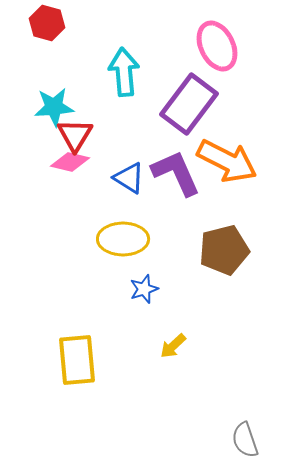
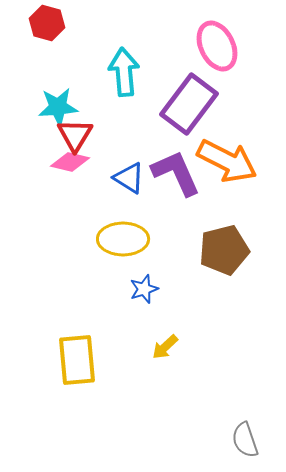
cyan star: moved 4 px right
yellow arrow: moved 8 px left, 1 px down
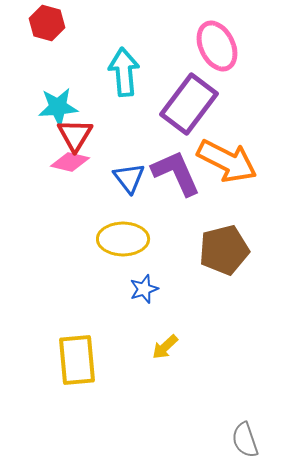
blue triangle: rotated 20 degrees clockwise
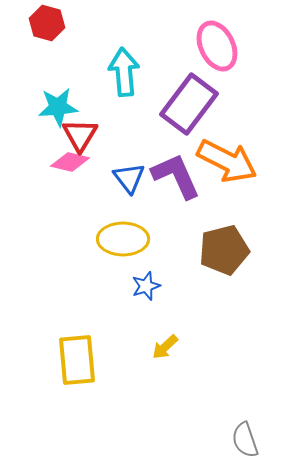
red triangle: moved 5 px right
purple L-shape: moved 3 px down
blue star: moved 2 px right, 3 px up
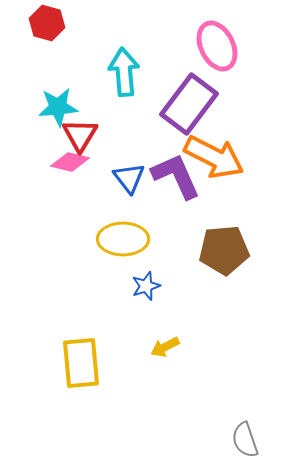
orange arrow: moved 13 px left, 4 px up
brown pentagon: rotated 9 degrees clockwise
yellow arrow: rotated 16 degrees clockwise
yellow rectangle: moved 4 px right, 3 px down
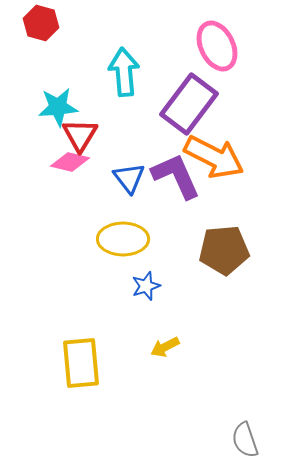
red hexagon: moved 6 px left
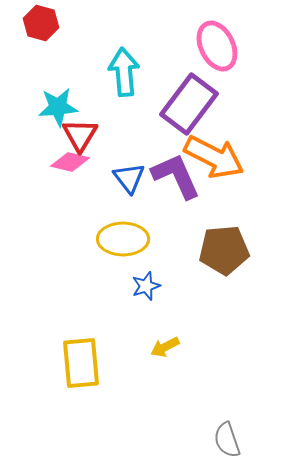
gray semicircle: moved 18 px left
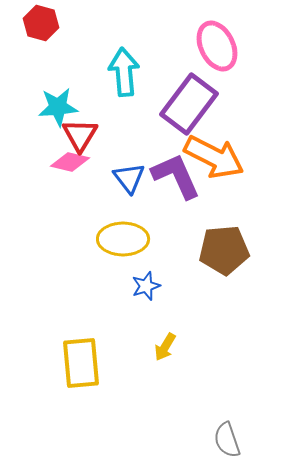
yellow arrow: rotated 32 degrees counterclockwise
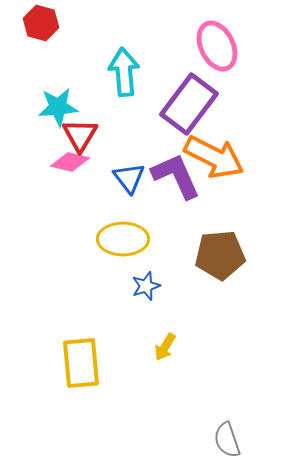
brown pentagon: moved 4 px left, 5 px down
